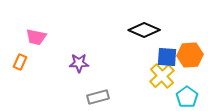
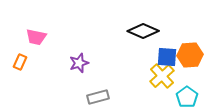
black diamond: moved 1 px left, 1 px down
purple star: rotated 18 degrees counterclockwise
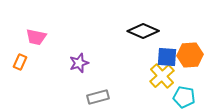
cyan pentagon: moved 3 px left; rotated 25 degrees counterclockwise
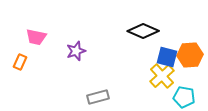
blue square: rotated 10 degrees clockwise
purple star: moved 3 px left, 12 px up
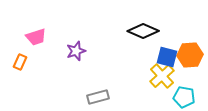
pink trapezoid: rotated 30 degrees counterclockwise
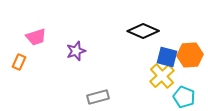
orange rectangle: moved 1 px left
cyan pentagon: rotated 10 degrees clockwise
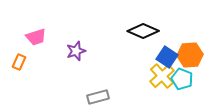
blue square: rotated 20 degrees clockwise
cyan pentagon: moved 2 px left, 18 px up
